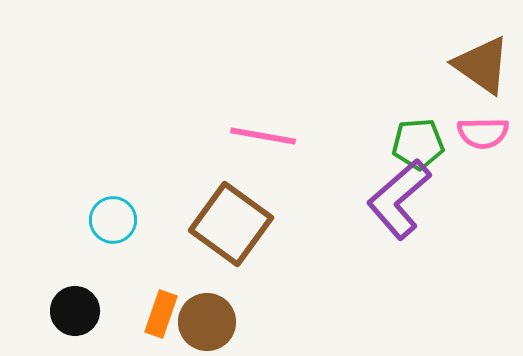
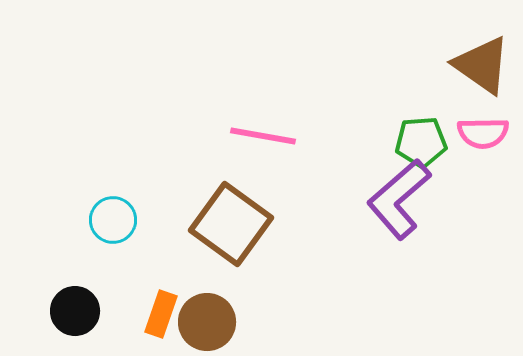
green pentagon: moved 3 px right, 2 px up
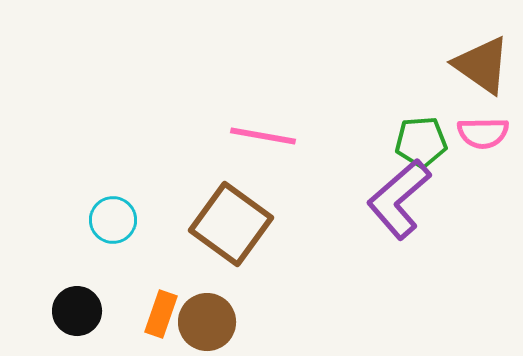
black circle: moved 2 px right
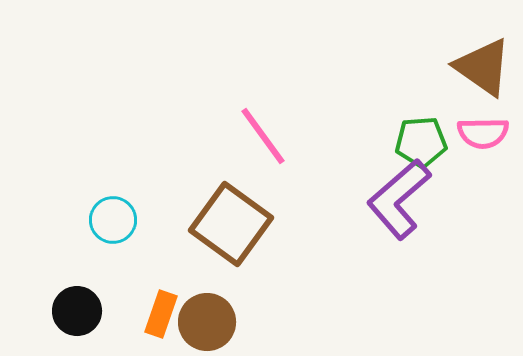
brown triangle: moved 1 px right, 2 px down
pink line: rotated 44 degrees clockwise
